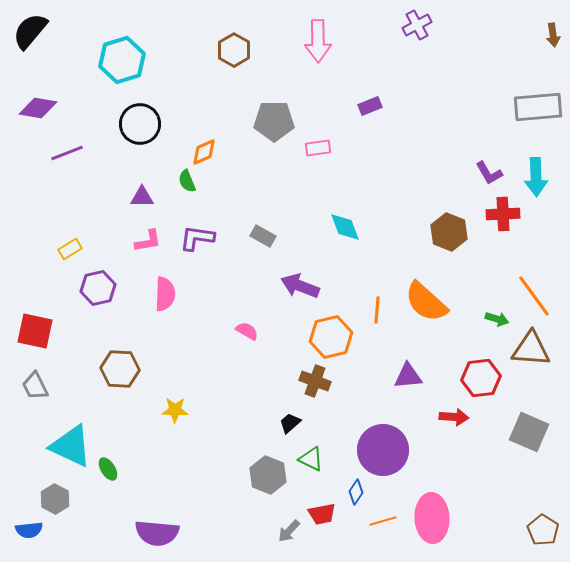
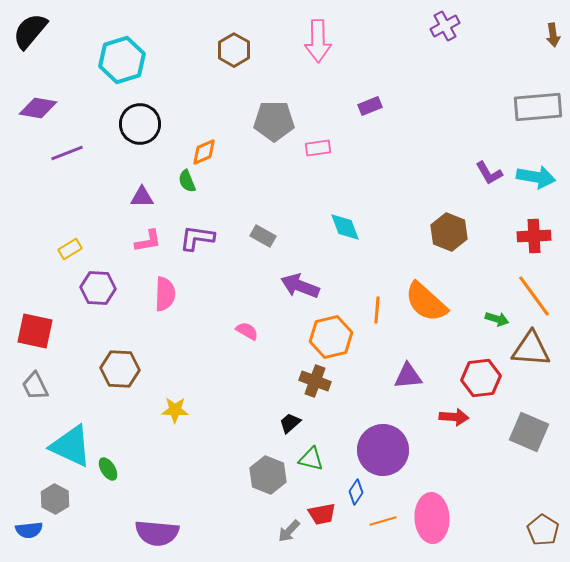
purple cross at (417, 25): moved 28 px right, 1 px down
cyan arrow at (536, 177): rotated 78 degrees counterclockwise
red cross at (503, 214): moved 31 px right, 22 px down
purple hexagon at (98, 288): rotated 16 degrees clockwise
green triangle at (311, 459): rotated 12 degrees counterclockwise
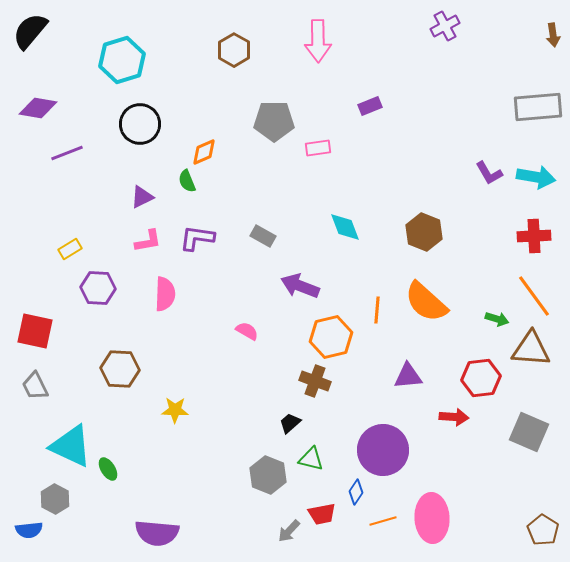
purple triangle at (142, 197): rotated 25 degrees counterclockwise
brown hexagon at (449, 232): moved 25 px left
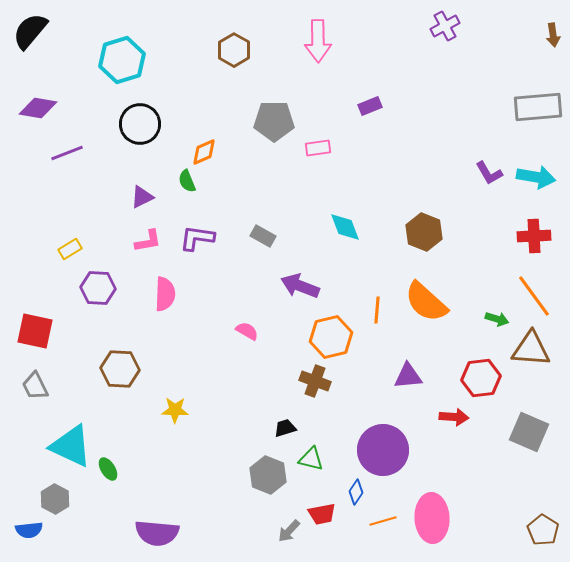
black trapezoid at (290, 423): moved 5 px left, 5 px down; rotated 25 degrees clockwise
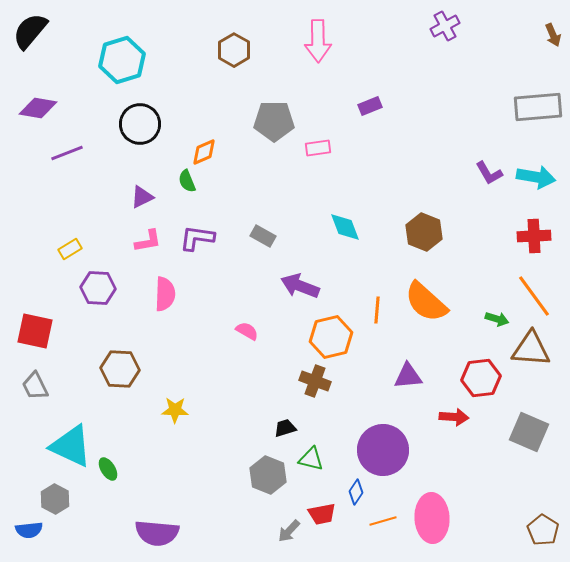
brown arrow at (553, 35): rotated 15 degrees counterclockwise
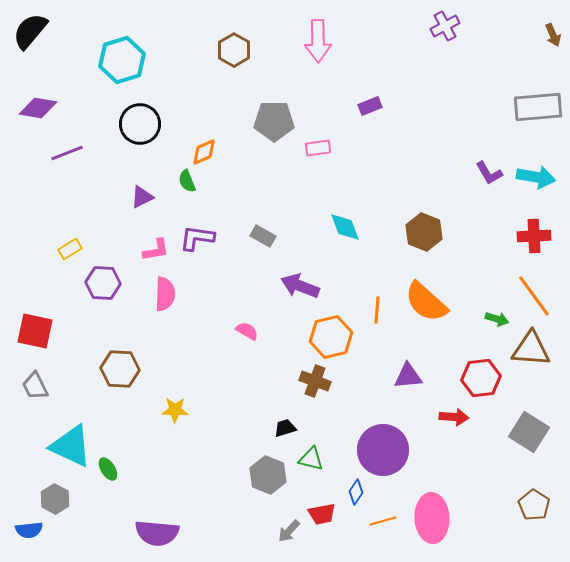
pink L-shape at (148, 241): moved 8 px right, 9 px down
purple hexagon at (98, 288): moved 5 px right, 5 px up
gray square at (529, 432): rotated 9 degrees clockwise
brown pentagon at (543, 530): moved 9 px left, 25 px up
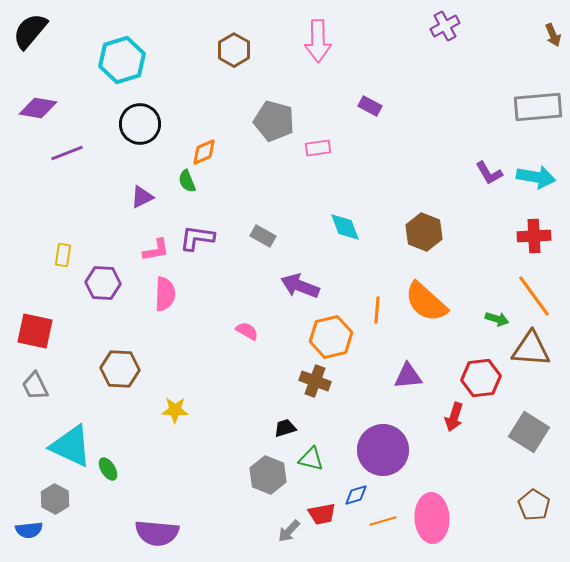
purple rectangle at (370, 106): rotated 50 degrees clockwise
gray pentagon at (274, 121): rotated 15 degrees clockwise
yellow rectangle at (70, 249): moved 7 px left, 6 px down; rotated 50 degrees counterclockwise
red arrow at (454, 417): rotated 104 degrees clockwise
blue diamond at (356, 492): moved 3 px down; rotated 40 degrees clockwise
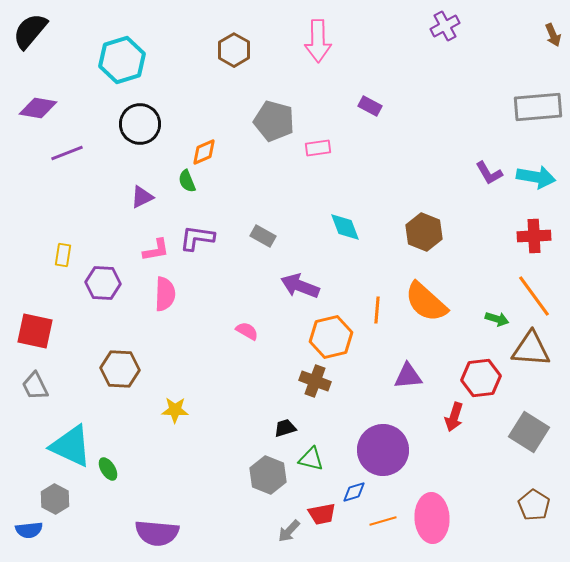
blue diamond at (356, 495): moved 2 px left, 3 px up
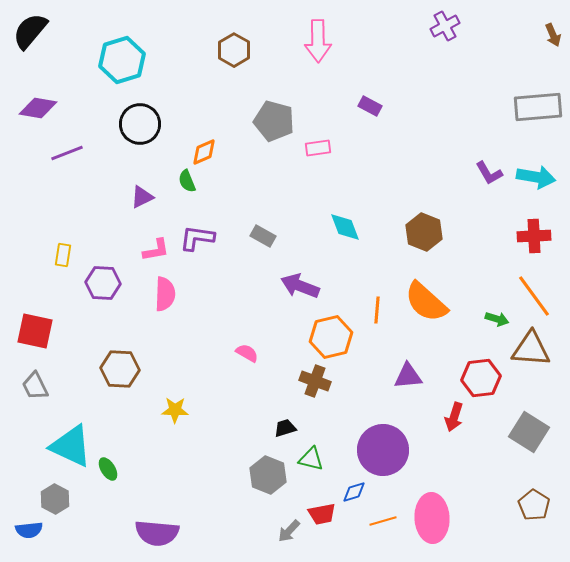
pink semicircle at (247, 331): moved 22 px down
